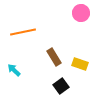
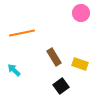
orange line: moved 1 px left, 1 px down
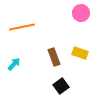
orange line: moved 6 px up
brown rectangle: rotated 12 degrees clockwise
yellow rectangle: moved 11 px up
cyan arrow: moved 6 px up; rotated 88 degrees clockwise
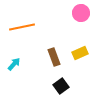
yellow rectangle: rotated 42 degrees counterclockwise
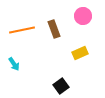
pink circle: moved 2 px right, 3 px down
orange line: moved 3 px down
brown rectangle: moved 28 px up
cyan arrow: rotated 104 degrees clockwise
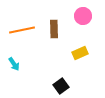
brown rectangle: rotated 18 degrees clockwise
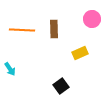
pink circle: moved 9 px right, 3 px down
orange line: rotated 15 degrees clockwise
cyan arrow: moved 4 px left, 5 px down
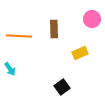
orange line: moved 3 px left, 6 px down
black square: moved 1 px right, 1 px down
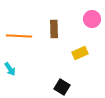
black square: rotated 21 degrees counterclockwise
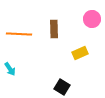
orange line: moved 2 px up
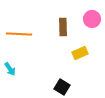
brown rectangle: moved 9 px right, 2 px up
